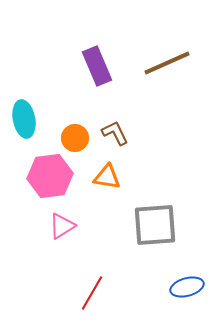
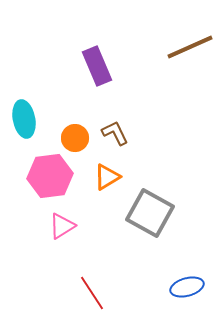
brown line: moved 23 px right, 16 px up
orange triangle: rotated 40 degrees counterclockwise
gray square: moved 5 px left, 12 px up; rotated 33 degrees clockwise
red line: rotated 63 degrees counterclockwise
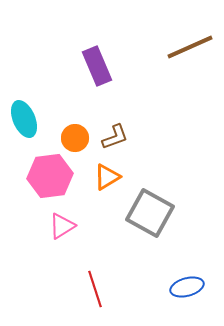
cyan ellipse: rotated 12 degrees counterclockwise
brown L-shape: moved 4 px down; rotated 96 degrees clockwise
red line: moved 3 px right, 4 px up; rotated 15 degrees clockwise
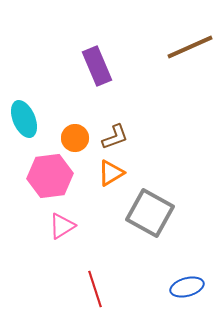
orange triangle: moved 4 px right, 4 px up
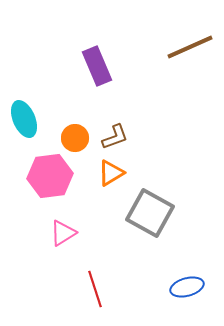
pink triangle: moved 1 px right, 7 px down
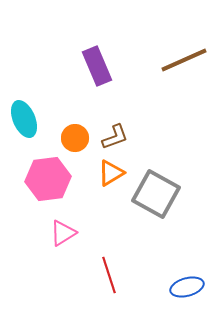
brown line: moved 6 px left, 13 px down
pink hexagon: moved 2 px left, 3 px down
gray square: moved 6 px right, 19 px up
red line: moved 14 px right, 14 px up
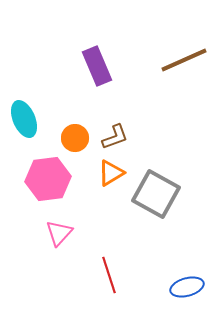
pink triangle: moved 4 px left; rotated 16 degrees counterclockwise
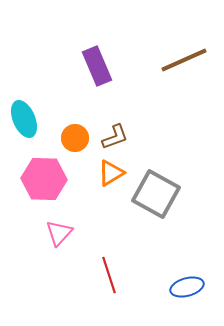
pink hexagon: moved 4 px left; rotated 9 degrees clockwise
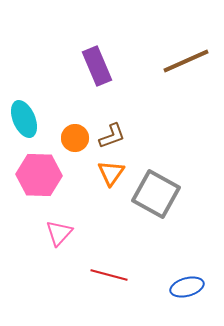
brown line: moved 2 px right, 1 px down
brown L-shape: moved 3 px left, 1 px up
orange triangle: rotated 24 degrees counterclockwise
pink hexagon: moved 5 px left, 4 px up
red line: rotated 57 degrees counterclockwise
